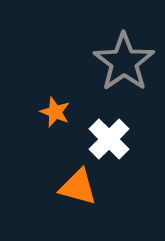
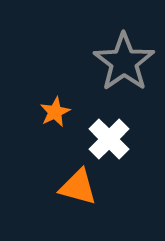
orange star: rotated 24 degrees clockwise
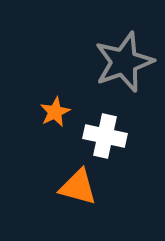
gray star: rotated 16 degrees clockwise
white cross: moved 4 px left, 3 px up; rotated 33 degrees counterclockwise
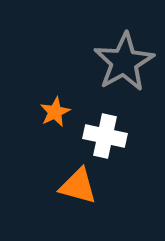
gray star: rotated 10 degrees counterclockwise
orange triangle: moved 1 px up
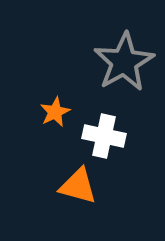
white cross: moved 1 px left
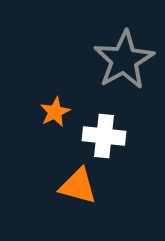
gray star: moved 2 px up
white cross: rotated 6 degrees counterclockwise
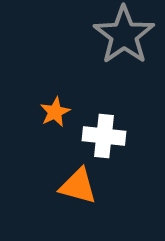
gray star: moved 25 px up; rotated 6 degrees counterclockwise
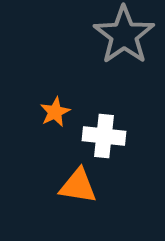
orange triangle: rotated 6 degrees counterclockwise
